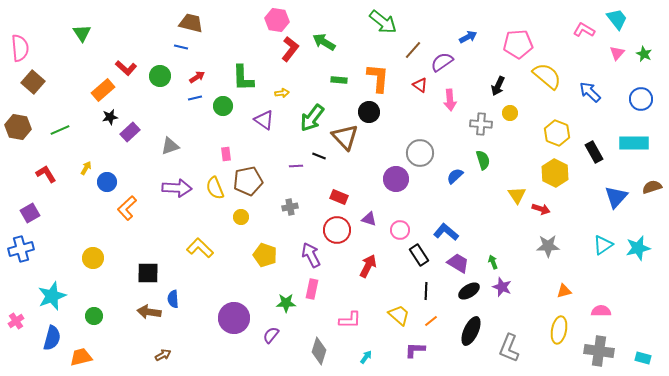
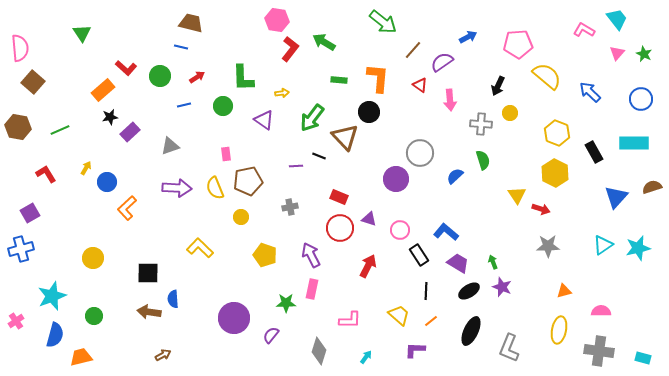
blue line at (195, 98): moved 11 px left, 7 px down
red circle at (337, 230): moved 3 px right, 2 px up
blue semicircle at (52, 338): moved 3 px right, 3 px up
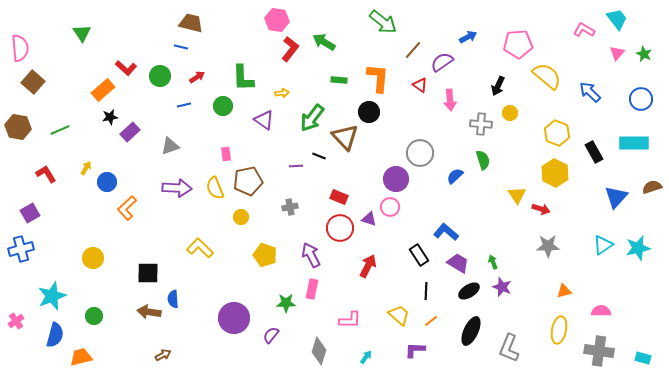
pink circle at (400, 230): moved 10 px left, 23 px up
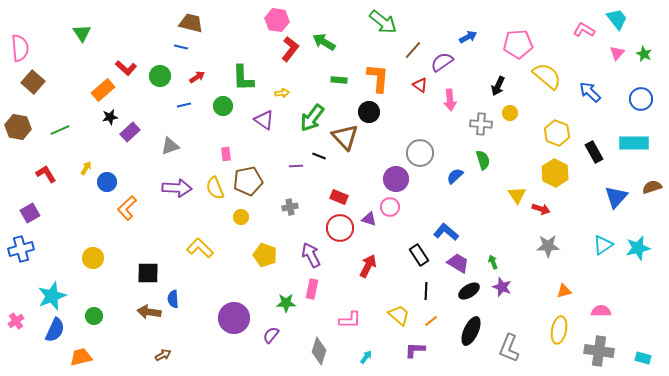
blue semicircle at (55, 335): moved 5 px up; rotated 10 degrees clockwise
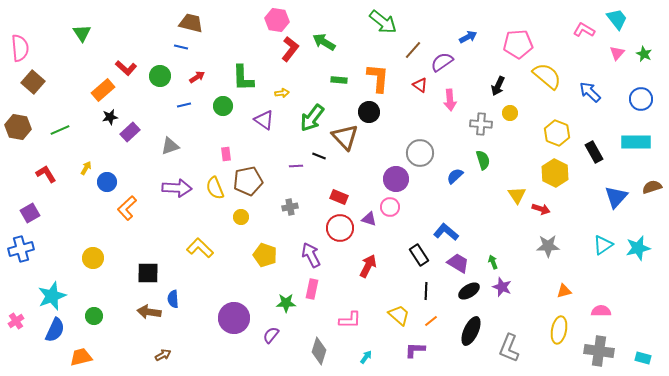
cyan rectangle at (634, 143): moved 2 px right, 1 px up
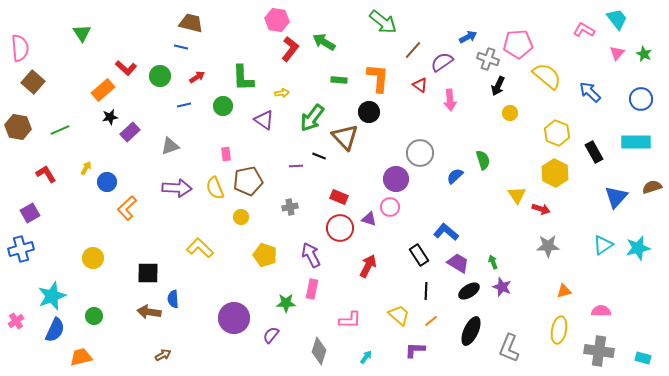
gray cross at (481, 124): moved 7 px right, 65 px up; rotated 15 degrees clockwise
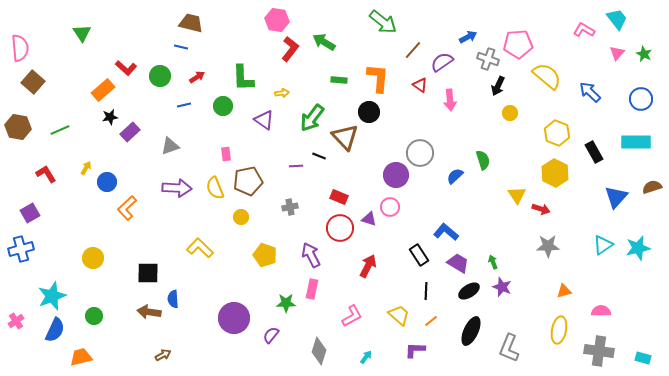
purple circle at (396, 179): moved 4 px up
pink L-shape at (350, 320): moved 2 px right, 4 px up; rotated 30 degrees counterclockwise
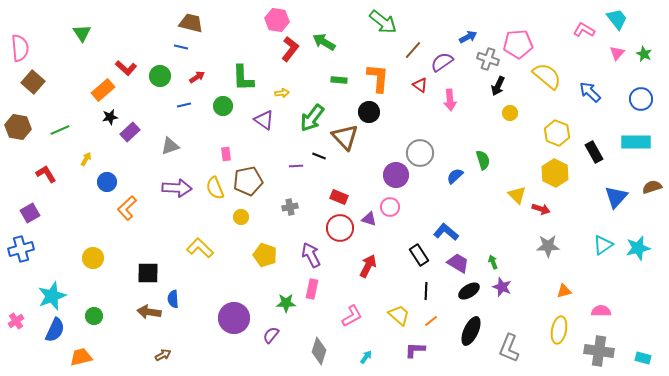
yellow arrow at (86, 168): moved 9 px up
yellow triangle at (517, 195): rotated 12 degrees counterclockwise
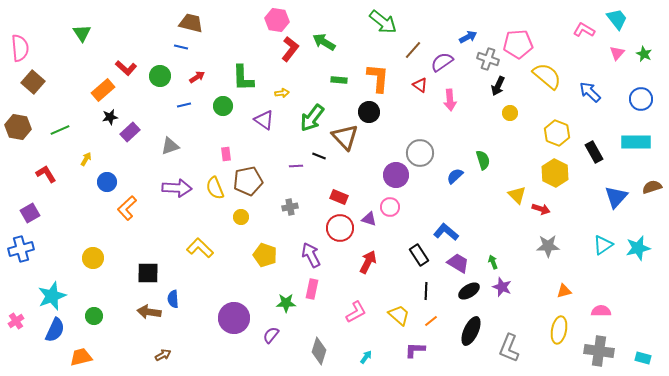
red arrow at (368, 266): moved 4 px up
pink L-shape at (352, 316): moved 4 px right, 4 px up
